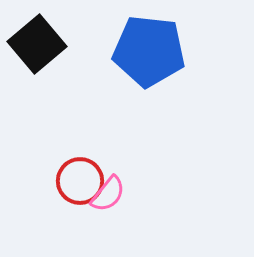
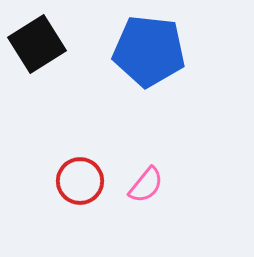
black square: rotated 8 degrees clockwise
pink semicircle: moved 38 px right, 9 px up
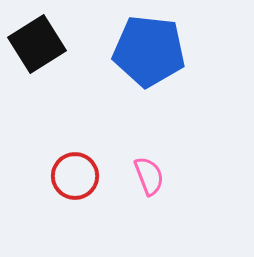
red circle: moved 5 px left, 5 px up
pink semicircle: moved 3 px right, 9 px up; rotated 60 degrees counterclockwise
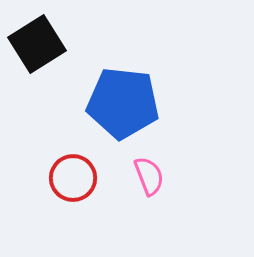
blue pentagon: moved 26 px left, 52 px down
red circle: moved 2 px left, 2 px down
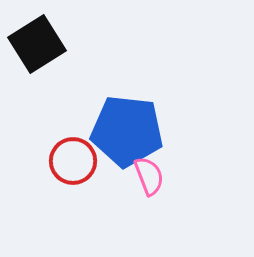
blue pentagon: moved 4 px right, 28 px down
red circle: moved 17 px up
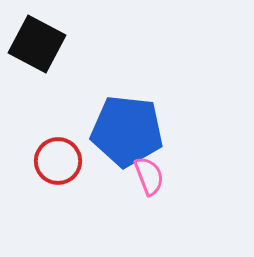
black square: rotated 30 degrees counterclockwise
red circle: moved 15 px left
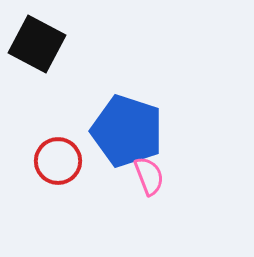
blue pentagon: rotated 12 degrees clockwise
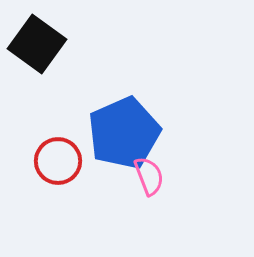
black square: rotated 8 degrees clockwise
blue pentagon: moved 3 px left, 2 px down; rotated 30 degrees clockwise
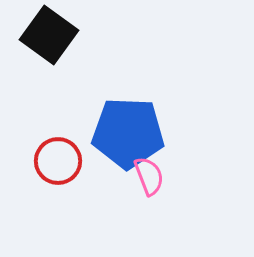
black square: moved 12 px right, 9 px up
blue pentagon: moved 4 px right; rotated 26 degrees clockwise
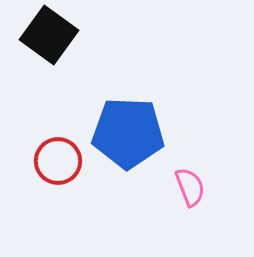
pink semicircle: moved 41 px right, 11 px down
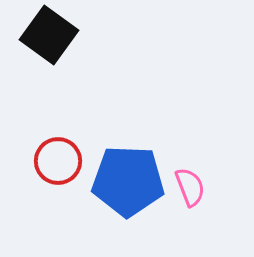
blue pentagon: moved 48 px down
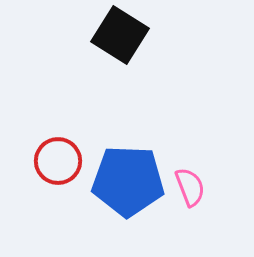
black square: moved 71 px right; rotated 4 degrees counterclockwise
